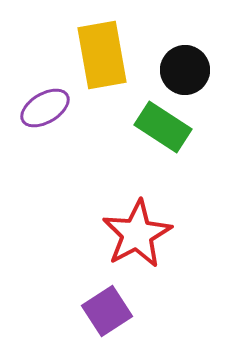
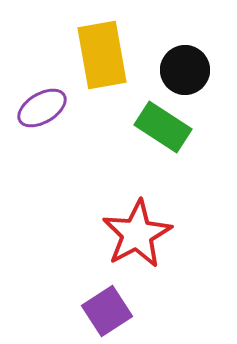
purple ellipse: moved 3 px left
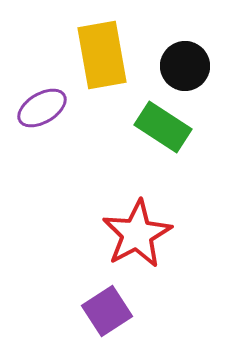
black circle: moved 4 px up
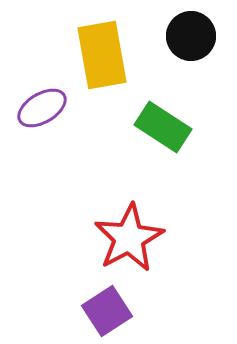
black circle: moved 6 px right, 30 px up
red star: moved 8 px left, 4 px down
